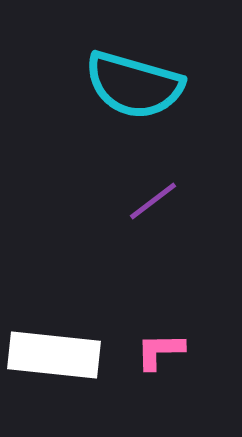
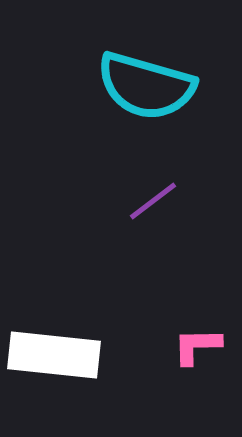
cyan semicircle: moved 12 px right, 1 px down
pink L-shape: moved 37 px right, 5 px up
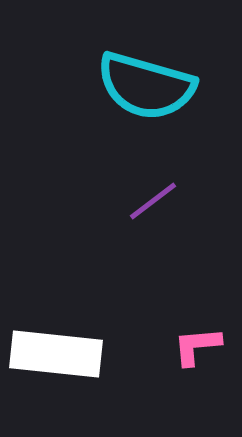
pink L-shape: rotated 4 degrees counterclockwise
white rectangle: moved 2 px right, 1 px up
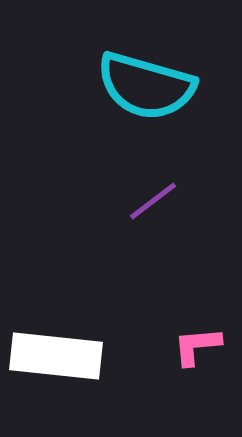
white rectangle: moved 2 px down
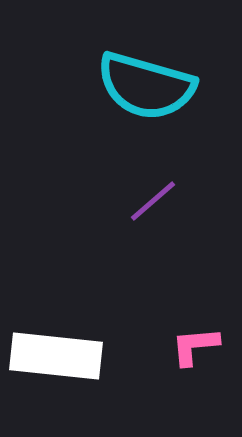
purple line: rotated 4 degrees counterclockwise
pink L-shape: moved 2 px left
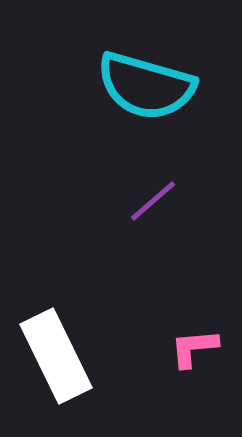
pink L-shape: moved 1 px left, 2 px down
white rectangle: rotated 58 degrees clockwise
